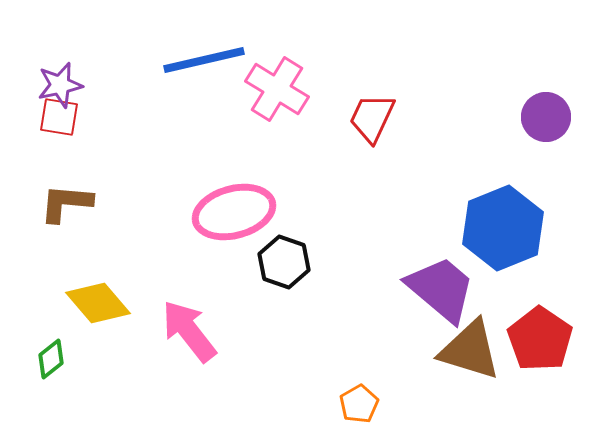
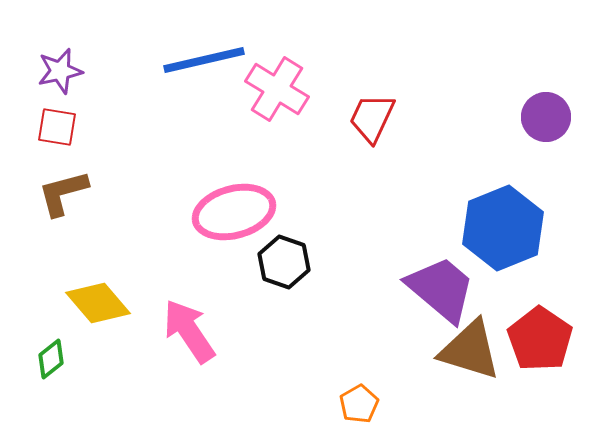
purple star: moved 14 px up
red square: moved 2 px left, 10 px down
brown L-shape: moved 3 px left, 10 px up; rotated 20 degrees counterclockwise
pink arrow: rotated 4 degrees clockwise
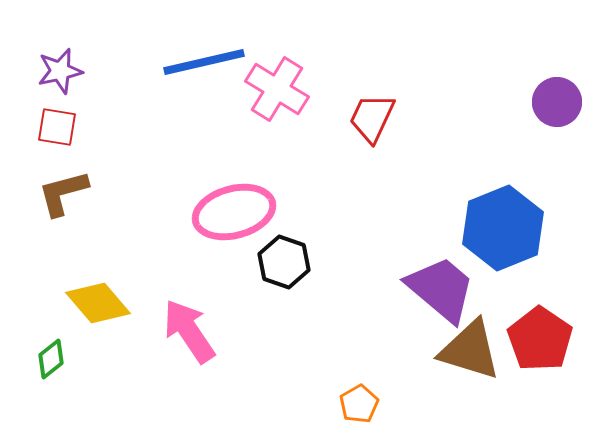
blue line: moved 2 px down
purple circle: moved 11 px right, 15 px up
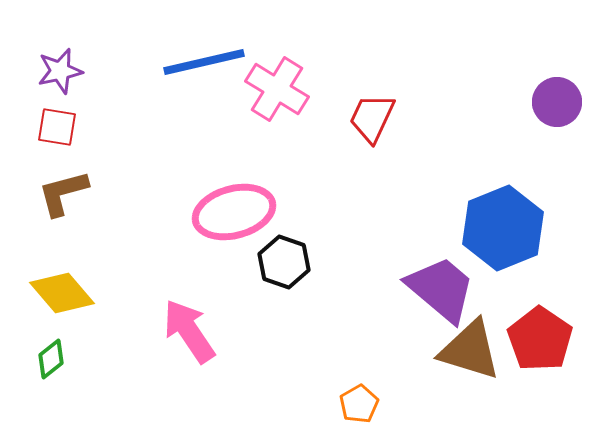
yellow diamond: moved 36 px left, 10 px up
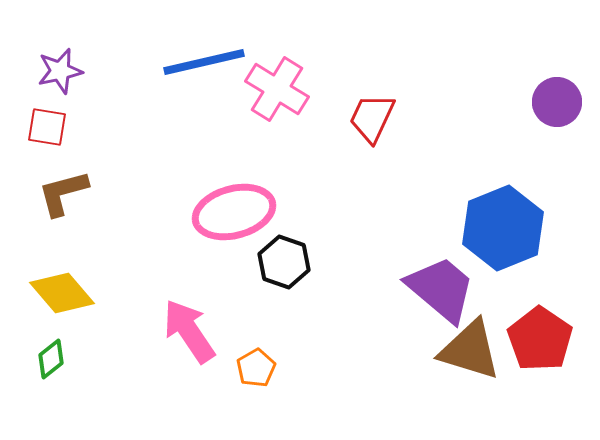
red square: moved 10 px left
orange pentagon: moved 103 px left, 36 px up
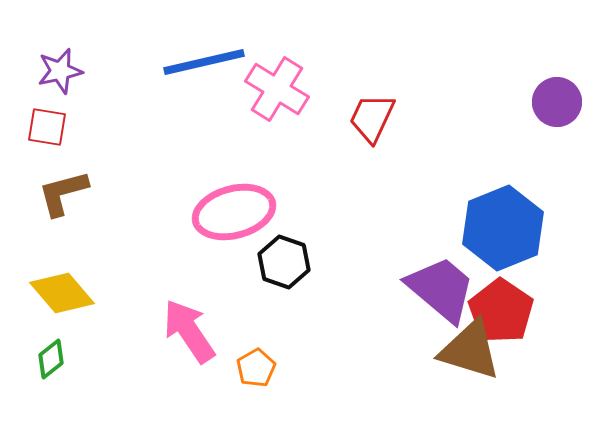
red pentagon: moved 39 px left, 28 px up
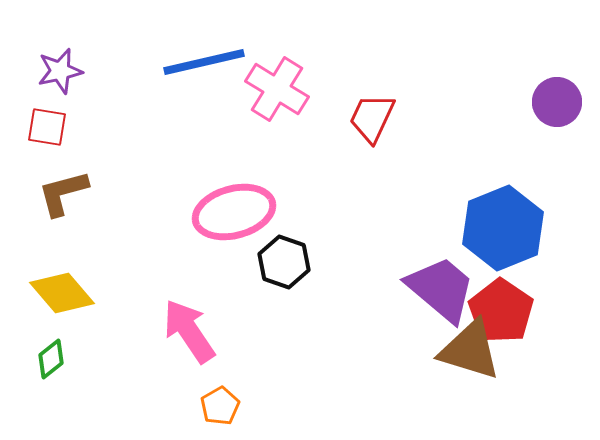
orange pentagon: moved 36 px left, 38 px down
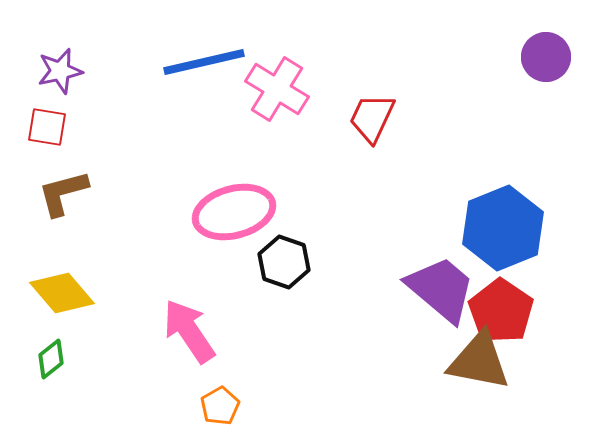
purple circle: moved 11 px left, 45 px up
brown triangle: moved 9 px right, 11 px down; rotated 6 degrees counterclockwise
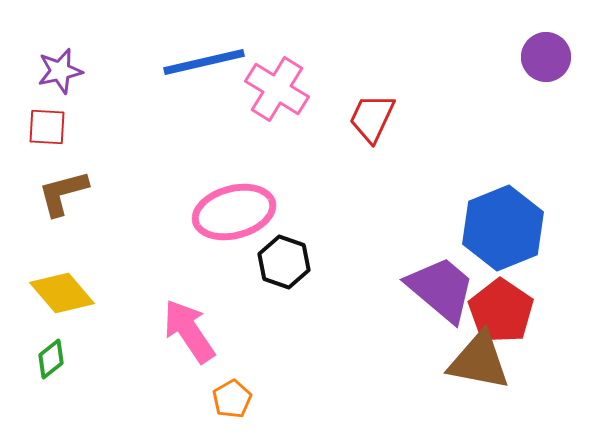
red square: rotated 6 degrees counterclockwise
orange pentagon: moved 12 px right, 7 px up
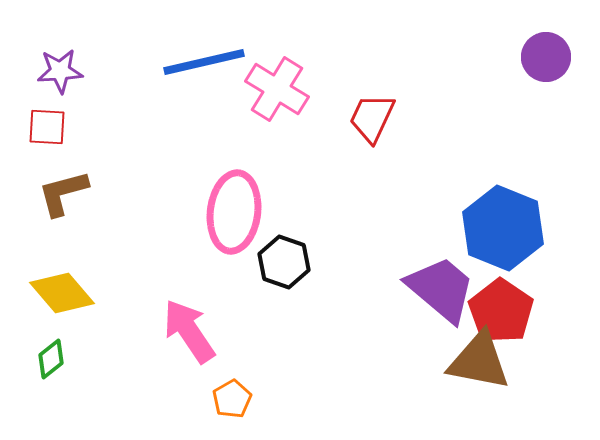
purple star: rotated 9 degrees clockwise
pink ellipse: rotated 68 degrees counterclockwise
blue hexagon: rotated 16 degrees counterclockwise
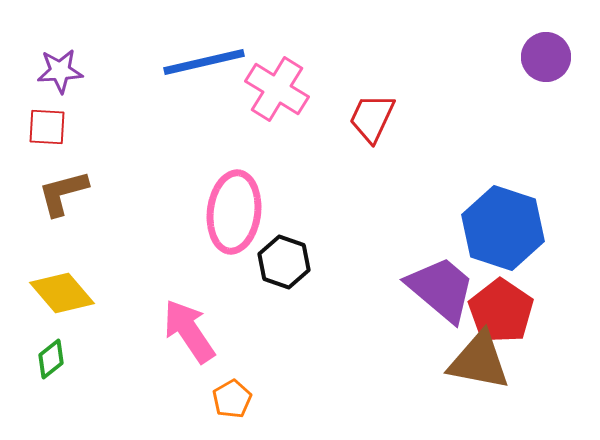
blue hexagon: rotated 4 degrees counterclockwise
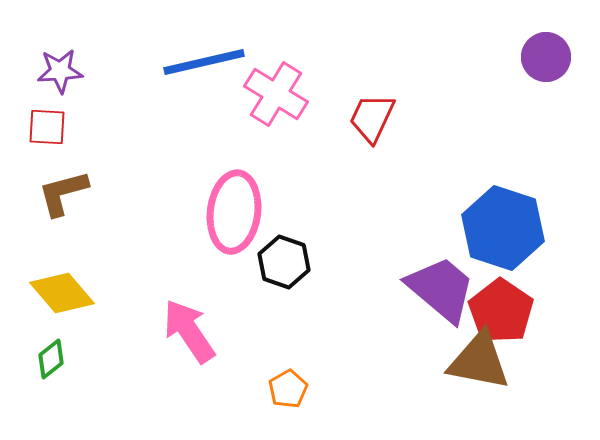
pink cross: moved 1 px left, 5 px down
orange pentagon: moved 56 px right, 10 px up
